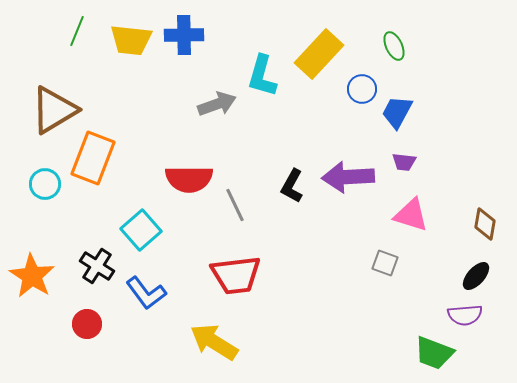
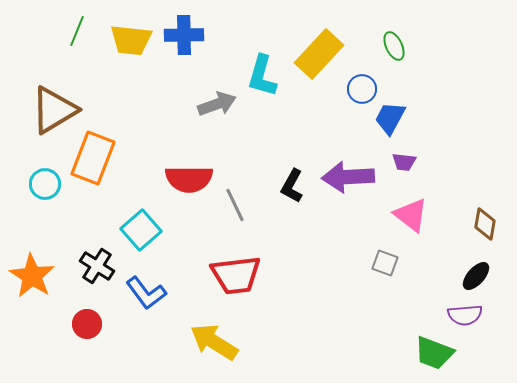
blue trapezoid: moved 7 px left, 6 px down
pink triangle: rotated 21 degrees clockwise
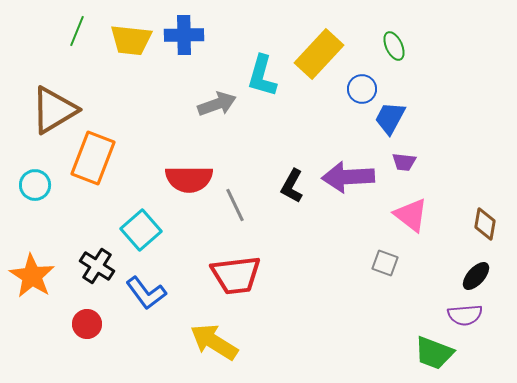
cyan circle: moved 10 px left, 1 px down
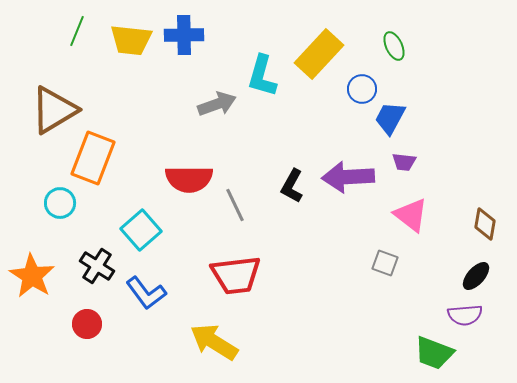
cyan circle: moved 25 px right, 18 px down
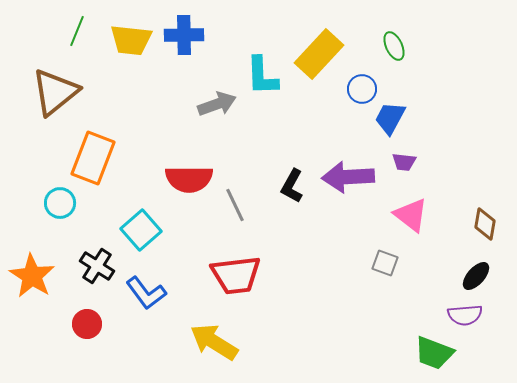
cyan L-shape: rotated 18 degrees counterclockwise
brown triangle: moved 1 px right, 18 px up; rotated 8 degrees counterclockwise
